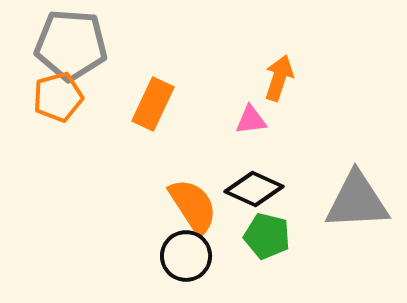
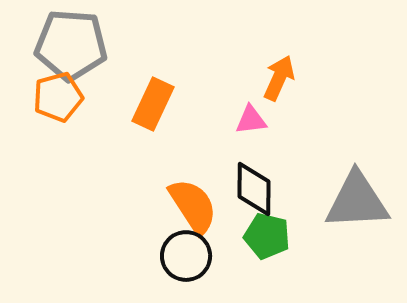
orange arrow: rotated 6 degrees clockwise
black diamond: rotated 66 degrees clockwise
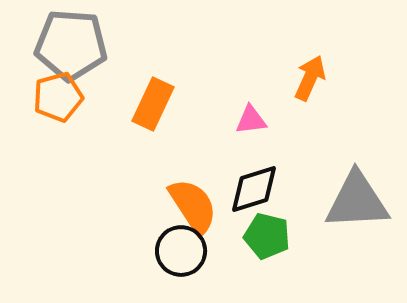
orange arrow: moved 31 px right
black diamond: rotated 72 degrees clockwise
black circle: moved 5 px left, 5 px up
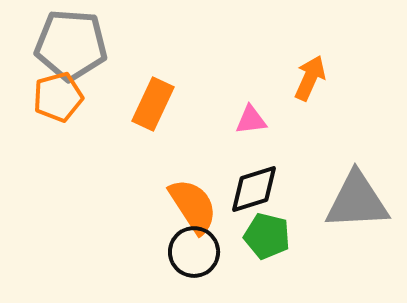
black circle: moved 13 px right, 1 px down
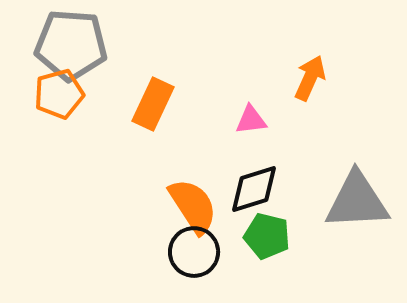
orange pentagon: moved 1 px right, 3 px up
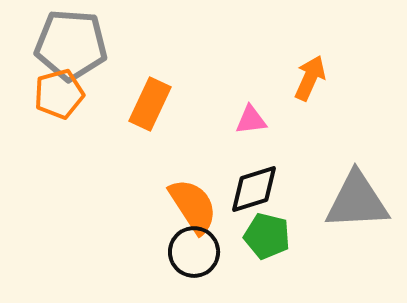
orange rectangle: moved 3 px left
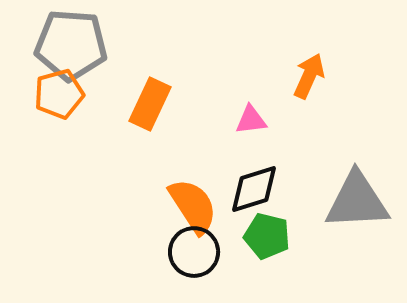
orange arrow: moved 1 px left, 2 px up
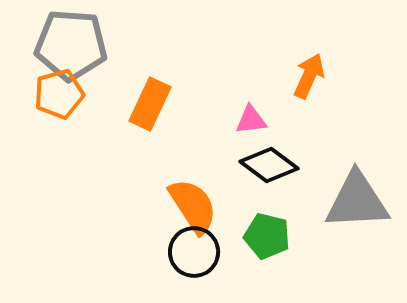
black diamond: moved 15 px right, 24 px up; rotated 54 degrees clockwise
